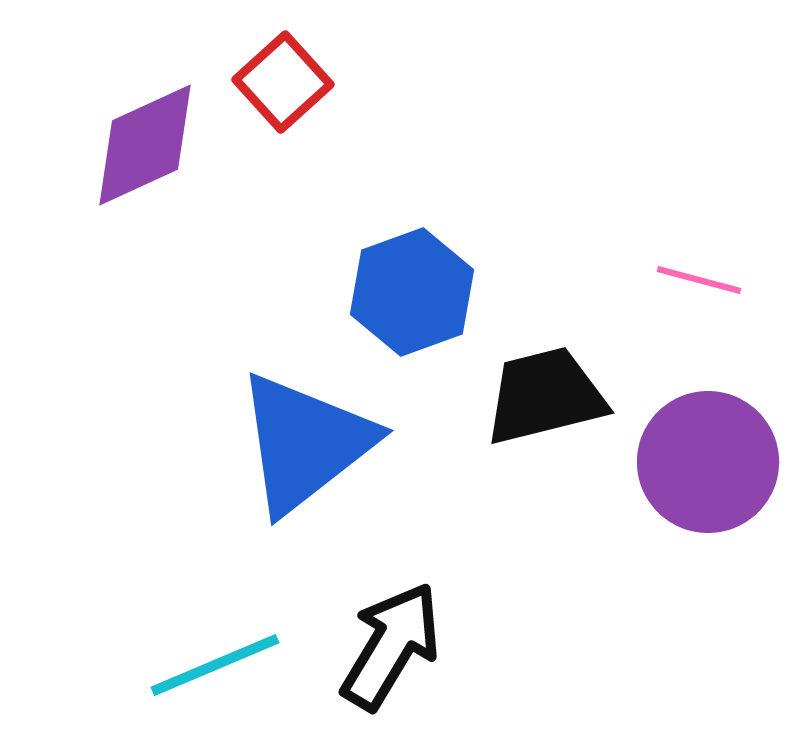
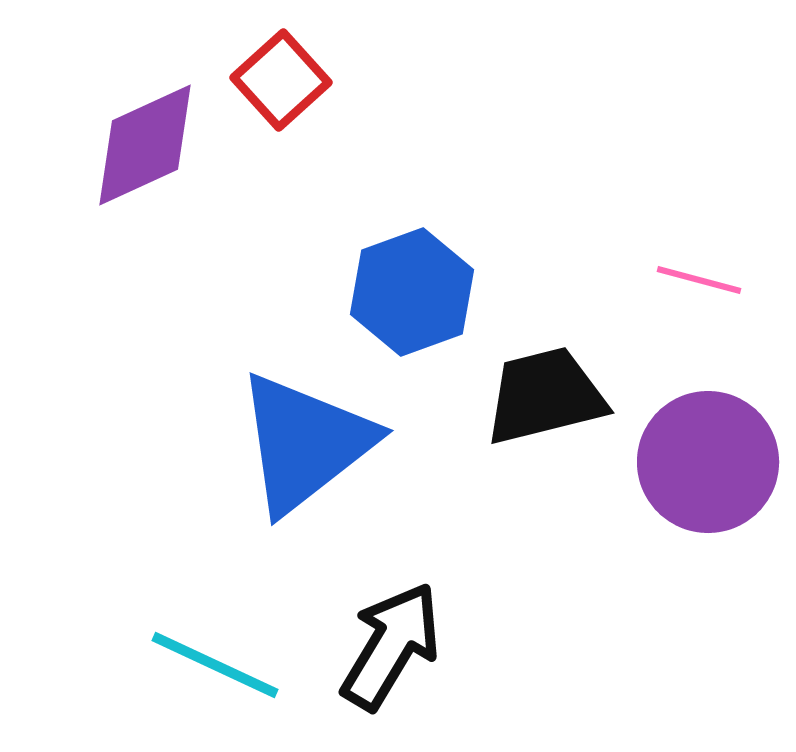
red square: moved 2 px left, 2 px up
cyan line: rotated 48 degrees clockwise
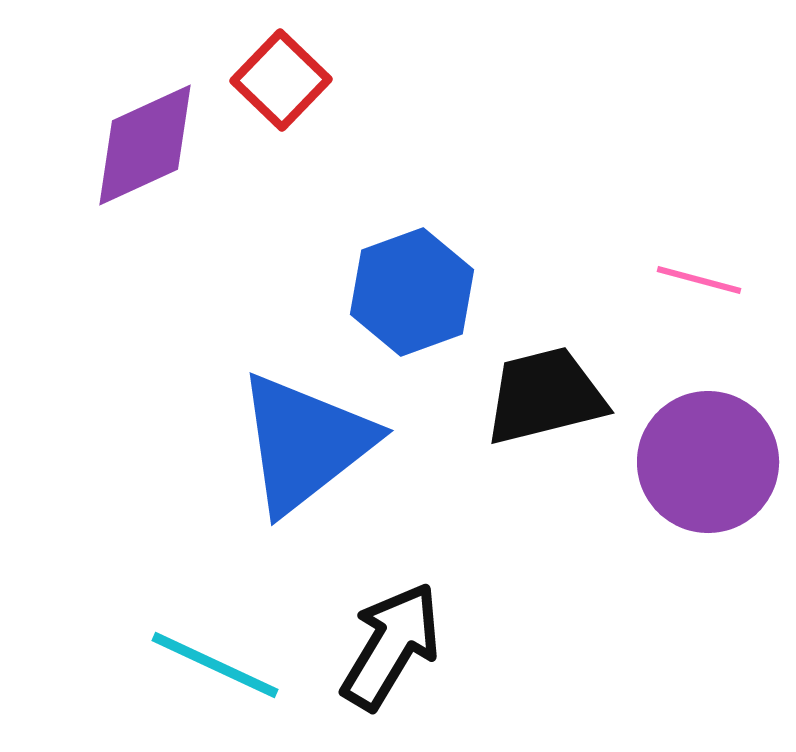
red square: rotated 4 degrees counterclockwise
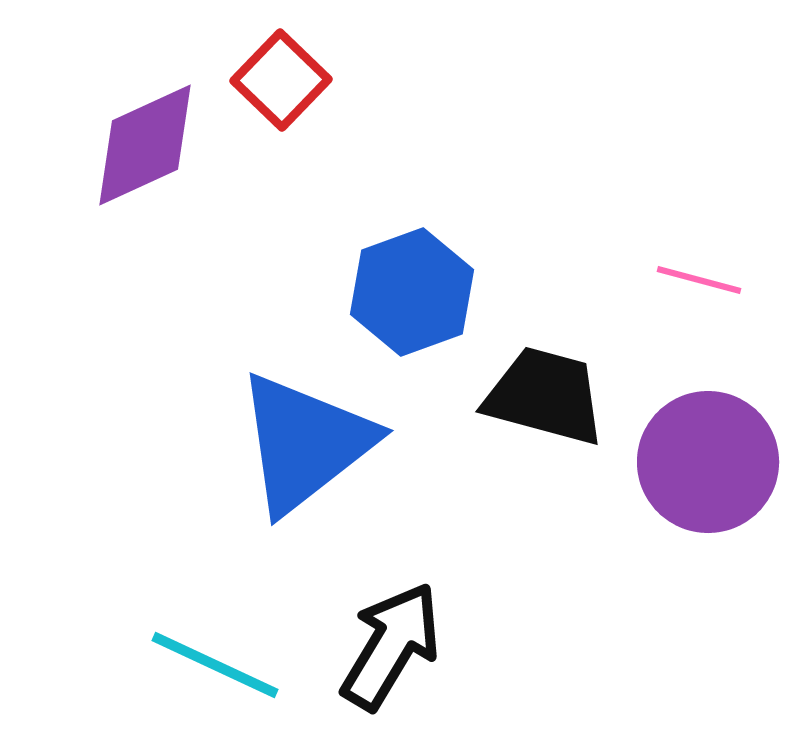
black trapezoid: rotated 29 degrees clockwise
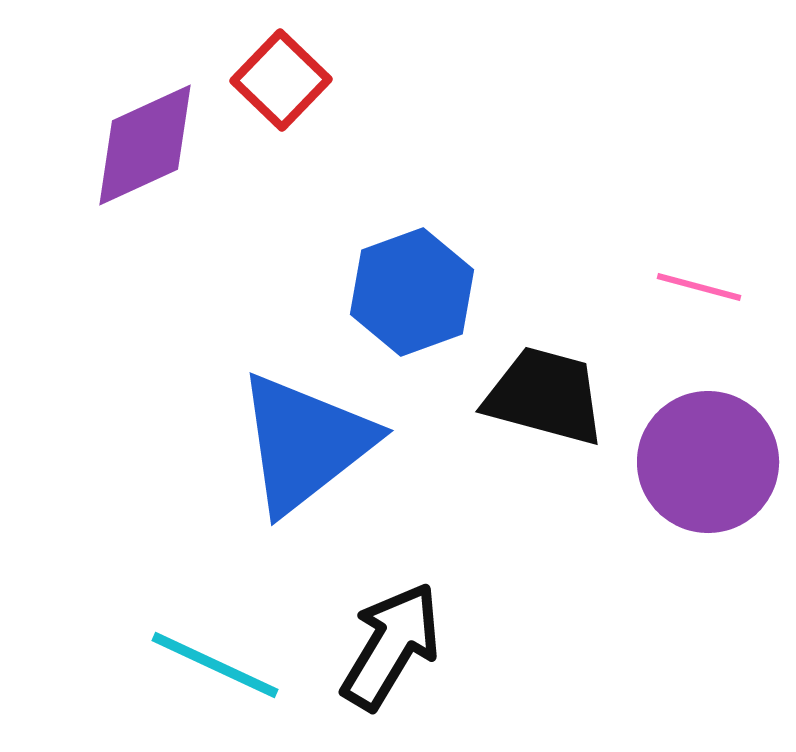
pink line: moved 7 px down
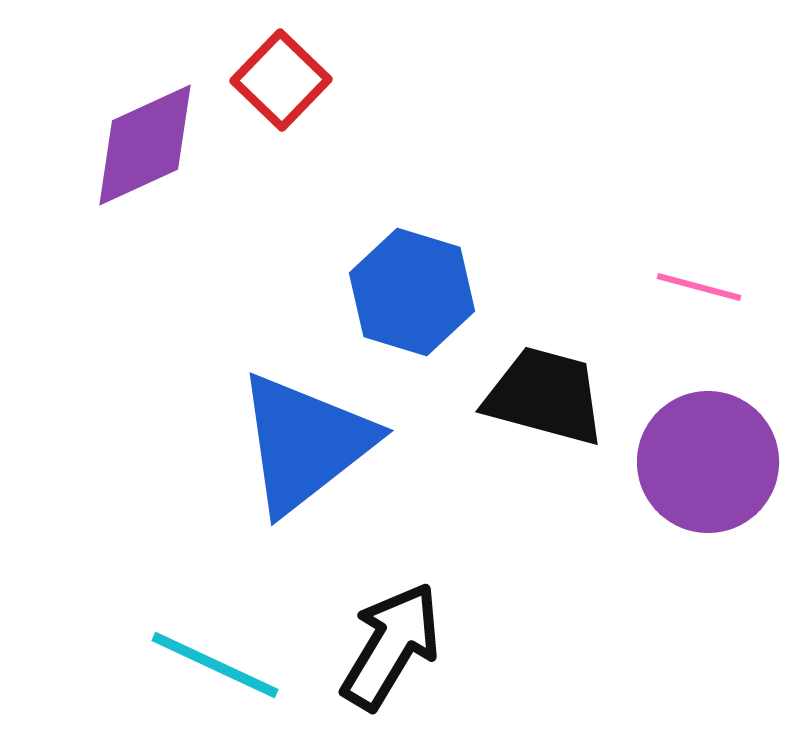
blue hexagon: rotated 23 degrees counterclockwise
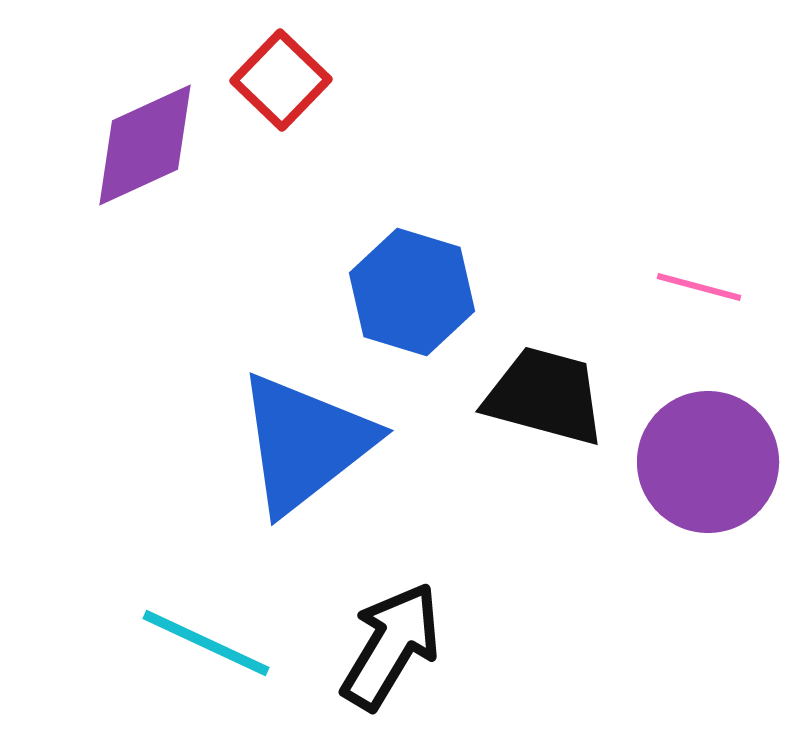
cyan line: moved 9 px left, 22 px up
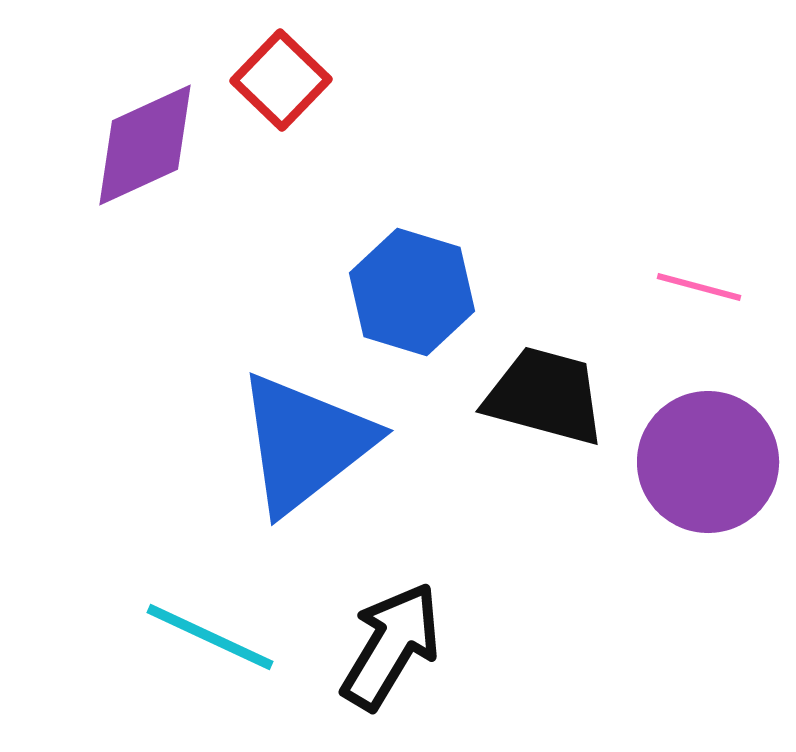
cyan line: moved 4 px right, 6 px up
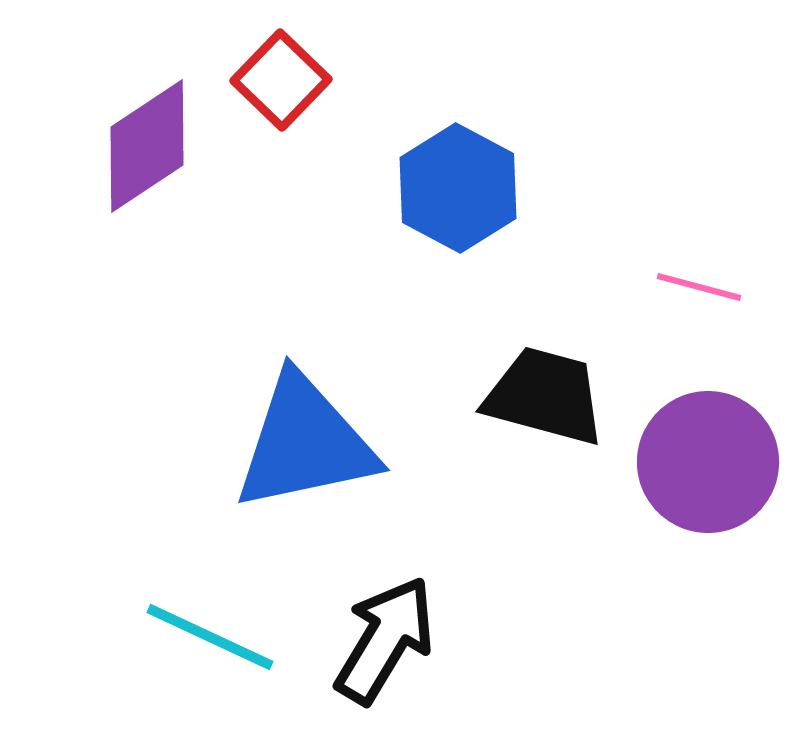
purple diamond: moved 2 px right, 1 px down; rotated 9 degrees counterclockwise
blue hexagon: moved 46 px right, 104 px up; rotated 11 degrees clockwise
blue triangle: rotated 26 degrees clockwise
black arrow: moved 6 px left, 6 px up
